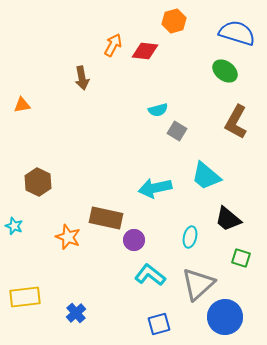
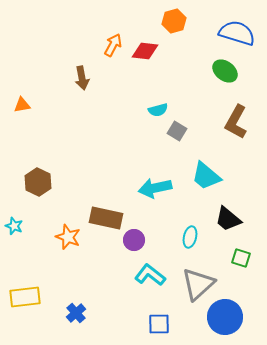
blue square: rotated 15 degrees clockwise
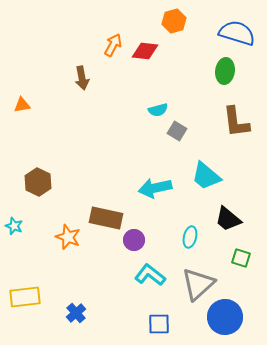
green ellipse: rotated 60 degrees clockwise
brown L-shape: rotated 36 degrees counterclockwise
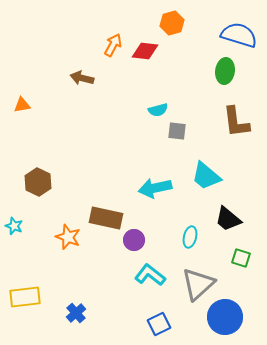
orange hexagon: moved 2 px left, 2 px down
blue semicircle: moved 2 px right, 2 px down
brown arrow: rotated 115 degrees clockwise
gray square: rotated 24 degrees counterclockwise
blue square: rotated 25 degrees counterclockwise
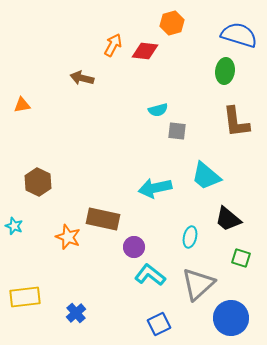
brown rectangle: moved 3 px left, 1 px down
purple circle: moved 7 px down
blue circle: moved 6 px right, 1 px down
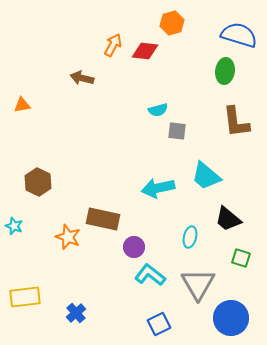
cyan arrow: moved 3 px right
gray triangle: rotated 18 degrees counterclockwise
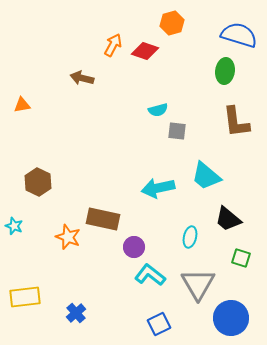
red diamond: rotated 12 degrees clockwise
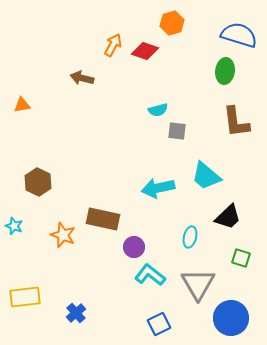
black trapezoid: moved 2 px up; rotated 84 degrees counterclockwise
orange star: moved 5 px left, 2 px up
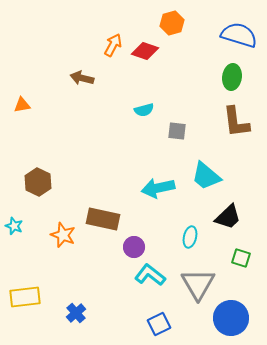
green ellipse: moved 7 px right, 6 px down
cyan semicircle: moved 14 px left
